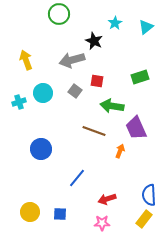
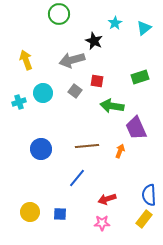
cyan triangle: moved 2 px left, 1 px down
brown line: moved 7 px left, 15 px down; rotated 25 degrees counterclockwise
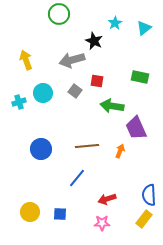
green rectangle: rotated 30 degrees clockwise
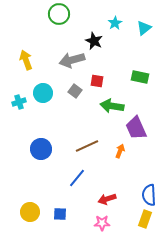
brown line: rotated 20 degrees counterclockwise
yellow rectangle: moved 1 px right; rotated 18 degrees counterclockwise
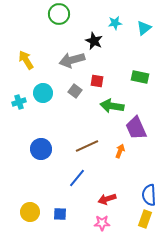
cyan star: rotated 24 degrees clockwise
yellow arrow: rotated 12 degrees counterclockwise
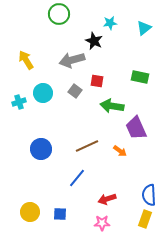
cyan star: moved 5 px left
orange arrow: rotated 104 degrees clockwise
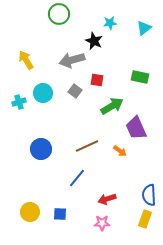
red square: moved 1 px up
green arrow: rotated 140 degrees clockwise
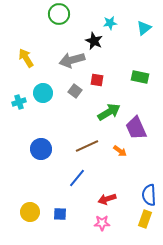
yellow arrow: moved 2 px up
green arrow: moved 3 px left, 6 px down
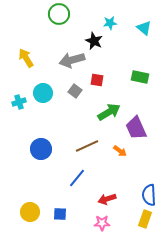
cyan triangle: rotated 42 degrees counterclockwise
